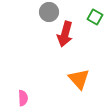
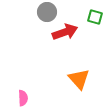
gray circle: moved 2 px left
green square: rotated 14 degrees counterclockwise
red arrow: moved 2 px up; rotated 125 degrees counterclockwise
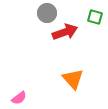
gray circle: moved 1 px down
orange triangle: moved 6 px left
pink semicircle: moved 4 px left; rotated 56 degrees clockwise
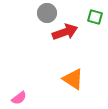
orange triangle: rotated 15 degrees counterclockwise
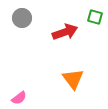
gray circle: moved 25 px left, 5 px down
orange triangle: rotated 20 degrees clockwise
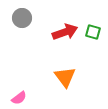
green square: moved 2 px left, 15 px down
orange triangle: moved 8 px left, 2 px up
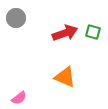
gray circle: moved 6 px left
red arrow: moved 1 px down
orange triangle: rotated 30 degrees counterclockwise
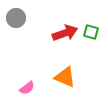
green square: moved 2 px left
pink semicircle: moved 8 px right, 10 px up
